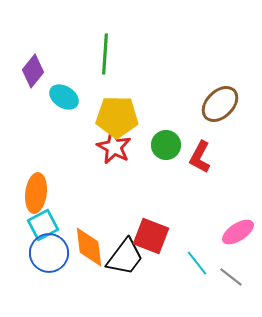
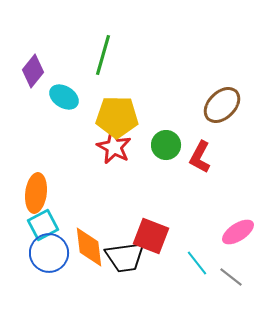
green line: moved 2 px left, 1 px down; rotated 12 degrees clockwise
brown ellipse: moved 2 px right, 1 px down
black trapezoid: rotated 45 degrees clockwise
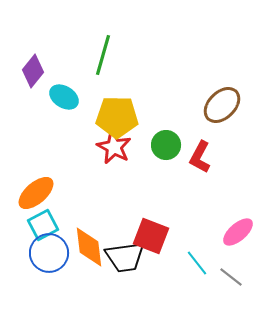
orange ellipse: rotated 42 degrees clockwise
pink ellipse: rotated 8 degrees counterclockwise
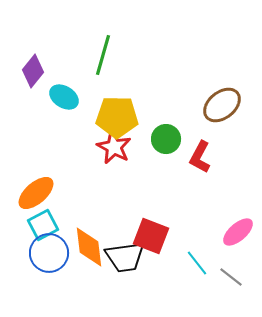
brown ellipse: rotated 6 degrees clockwise
green circle: moved 6 px up
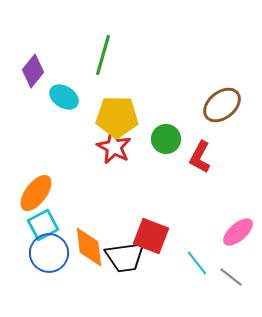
orange ellipse: rotated 12 degrees counterclockwise
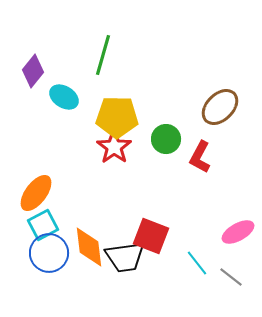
brown ellipse: moved 2 px left, 2 px down; rotated 6 degrees counterclockwise
red star: rotated 8 degrees clockwise
pink ellipse: rotated 12 degrees clockwise
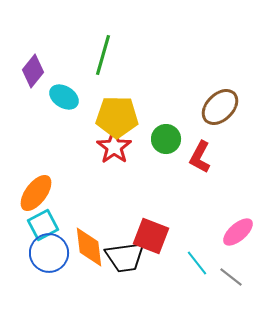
pink ellipse: rotated 12 degrees counterclockwise
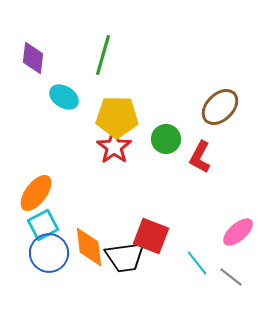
purple diamond: moved 13 px up; rotated 32 degrees counterclockwise
